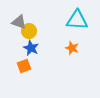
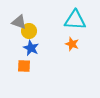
cyan triangle: moved 2 px left
orange star: moved 4 px up
orange square: rotated 24 degrees clockwise
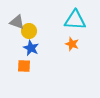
gray triangle: moved 2 px left
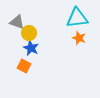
cyan triangle: moved 2 px right, 2 px up; rotated 10 degrees counterclockwise
yellow circle: moved 2 px down
orange star: moved 7 px right, 6 px up
orange square: rotated 24 degrees clockwise
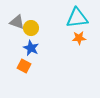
yellow circle: moved 2 px right, 5 px up
orange star: rotated 24 degrees counterclockwise
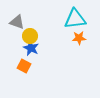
cyan triangle: moved 2 px left, 1 px down
yellow circle: moved 1 px left, 8 px down
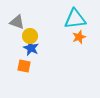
orange star: moved 1 px up; rotated 16 degrees counterclockwise
orange square: rotated 16 degrees counterclockwise
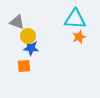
cyan triangle: rotated 10 degrees clockwise
yellow circle: moved 2 px left
blue star: rotated 21 degrees counterclockwise
orange square: rotated 16 degrees counterclockwise
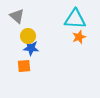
gray triangle: moved 6 px up; rotated 21 degrees clockwise
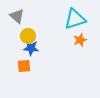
cyan triangle: rotated 20 degrees counterclockwise
orange star: moved 1 px right, 3 px down
